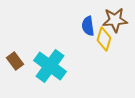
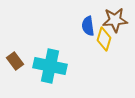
cyan cross: rotated 24 degrees counterclockwise
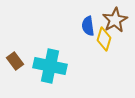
brown star: rotated 25 degrees counterclockwise
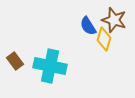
brown star: moved 1 px left; rotated 25 degrees counterclockwise
blue semicircle: rotated 24 degrees counterclockwise
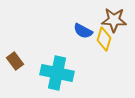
brown star: rotated 15 degrees counterclockwise
blue semicircle: moved 5 px left, 5 px down; rotated 30 degrees counterclockwise
cyan cross: moved 7 px right, 7 px down
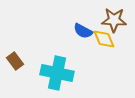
yellow diamond: rotated 40 degrees counterclockwise
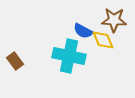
yellow diamond: moved 1 px left, 1 px down
cyan cross: moved 12 px right, 17 px up
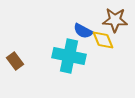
brown star: moved 1 px right
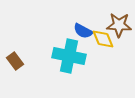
brown star: moved 4 px right, 5 px down
yellow diamond: moved 1 px up
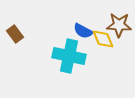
brown rectangle: moved 27 px up
